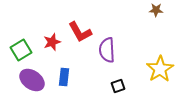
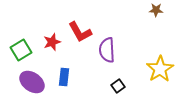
purple ellipse: moved 2 px down
black square: rotated 16 degrees counterclockwise
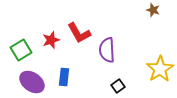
brown star: moved 3 px left; rotated 16 degrees clockwise
red L-shape: moved 1 px left, 1 px down
red star: moved 1 px left, 2 px up
